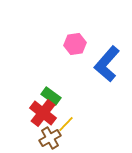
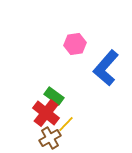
blue L-shape: moved 1 px left, 4 px down
green rectangle: moved 3 px right
red cross: moved 3 px right
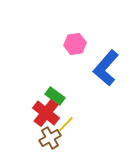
green rectangle: moved 1 px right
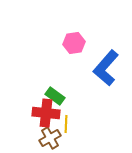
pink hexagon: moved 1 px left, 1 px up
red cross: rotated 32 degrees counterclockwise
yellow line: rotated 42 degrees counterclockwise
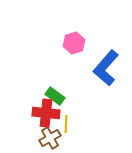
pink hexagon: rotated 10 degrees counterclockwise
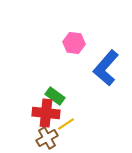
pink hexagon: rotated 25 degrees clockwise
yellow line: rotated 54 degrees clockwise
brown cross: moved 3 px left
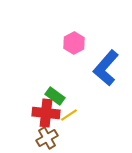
pink hexagon: rotated 25 degrees clockwise
yellow line: moved 3 px right, 9 px up
